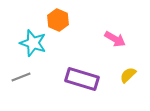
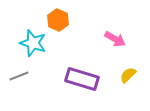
gray line: moved 2 px left, 1 px up
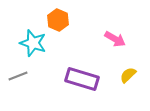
gray line: moved 1 px left
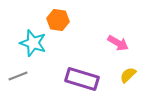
orange hexagon: rotated 15 degrees counterclockwise
pink arrow: moved 3 px right, 4 px down
